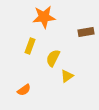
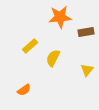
orange star: moved 16 px right
yellow rectangle: rotated 28 degrees clockwise
yellow triangle: moved 20 px right, 6 px up; rotated 16 degrees counterclockwise
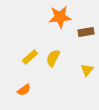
yellow rectangle: moved 11 px down
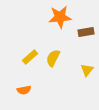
orange semicircle: rotated 24 degrees clockwise
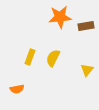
brown rectangle: moved 6 px up
yellow rectangle: rotated 28 degrees counterclockwise
orange semicircle: moved 7 px left, 1 px up
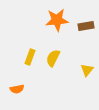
orange star: moved 3 px left, 3 px down
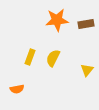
brown rectangle: moved 2 px up
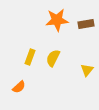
orange semicircle: moved 2 px right, 2 px up; rotated 32 degrees counterclockwise
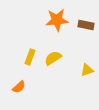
brown rectangle: moved 1 px down; rotated 21 degrees clockwise
yellow semicircle: rotated 30 degrees clockwise
yellow triangle: rotated 32 degrees clockwise
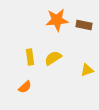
brown rectangle: moved 2 px left
yellow rectangle: rotated 28 degrees counterclockwise
orange semicircle: moved 6 px right
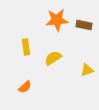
yellow rectangle: moved 4 px left, 10 px up
